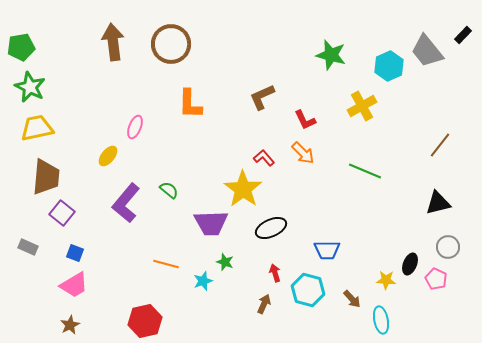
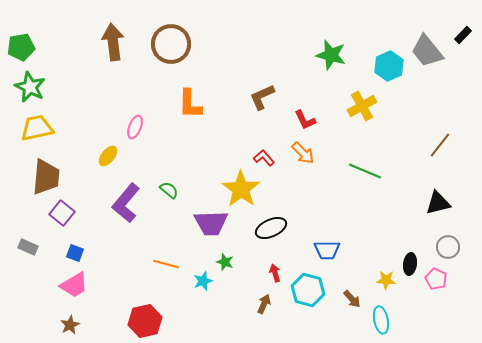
yellow star at (243, 189): moved 2 px left
black ellipse at (410, 264): rotated 15 degrees counterclockwise
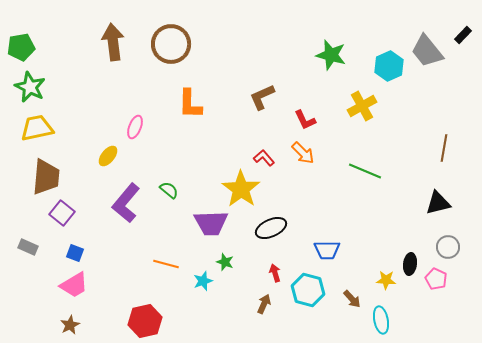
brown line at (440, 145): moved 4 px right, 3 px down; rotated 28 degrees counterclockwise
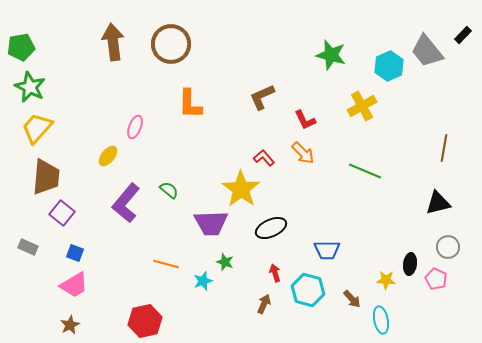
yellow trapezoid at (37, 128): rotated 36 degrees counterclockwise
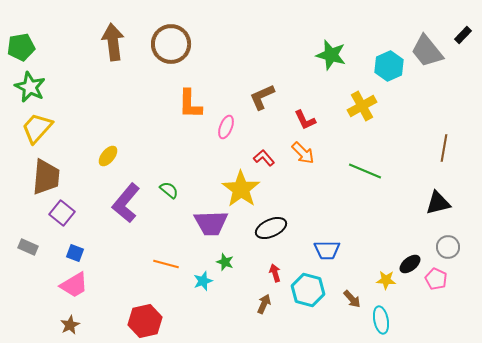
pink ellipse at (135, 127): moved 91 px right
black ellipse at (410, 264): rotated 45 degrees clockwise
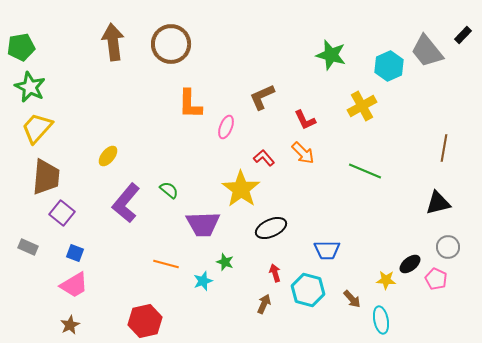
purple trapezoid at (211, 223): moved 8 px left, 1 px down
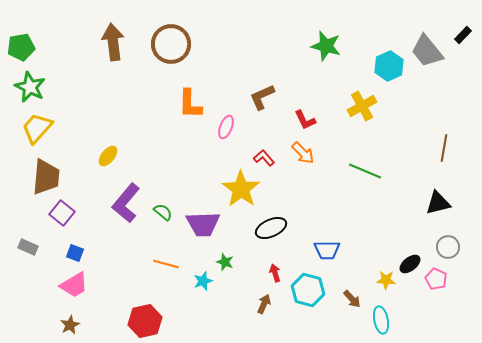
green star at (331, 55): moved 5 px left, 9 px up
green semicircle at (169, 190): moved 6 px left, 22 px down
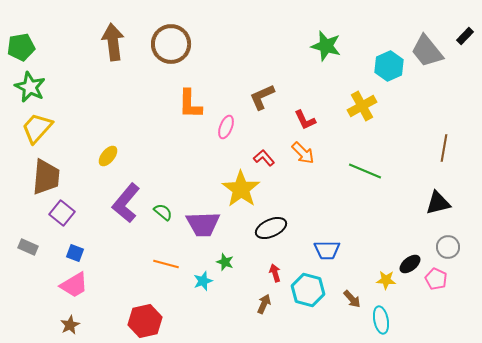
black rectangle at (463, 35): moved 2 px right, 1 px down
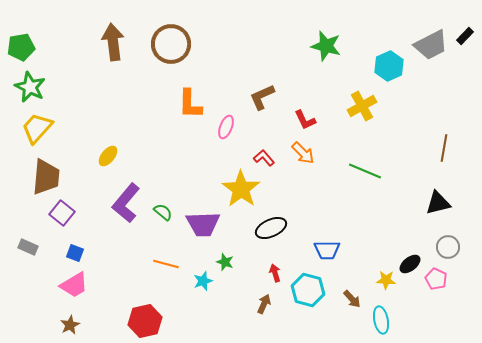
gray trapezoid at (427, 51): moved 4 px right, 6 px up; rotated 78 degrees counterclockwise
